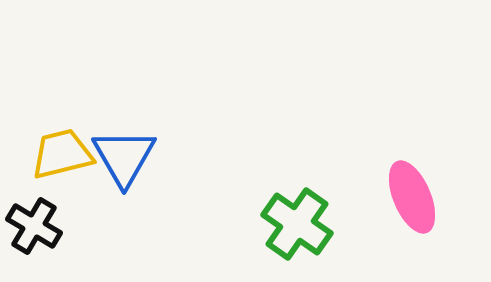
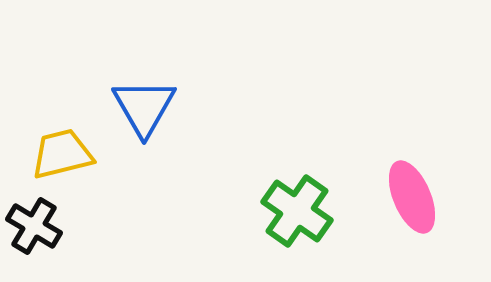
blue triangle: moved 20 px right, 50 px up
green cross: moved 13 px up
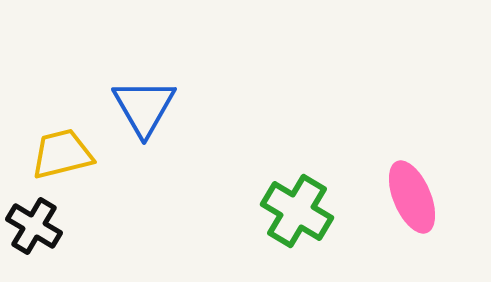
green cross: rotated 4 degrees counterclockwise
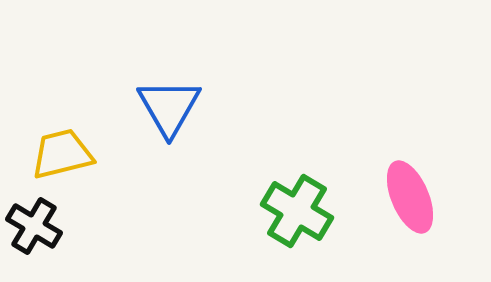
blue triangle: moved 25 px right
pink ellipse: moved 2 px left
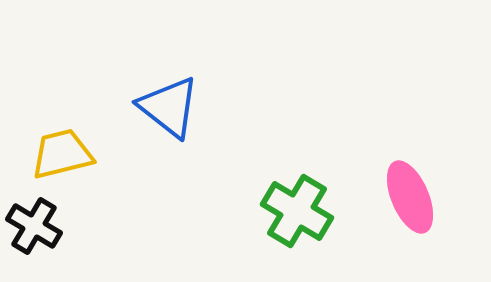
blue triangle: rotated 22 degrees counterclockwise
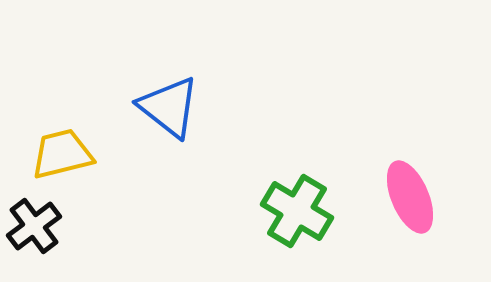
black cross: rotated 22 degrees clockwise
